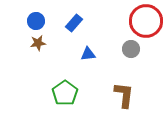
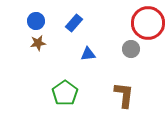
red circle: moved 2 px right, 2 px down
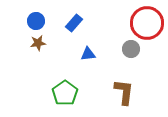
red circle: moved 1 px left
brown L-shape: moved 3 px up
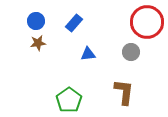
red circle: moved 1 px up
gray circle: moved 3 px down
green pentagon: moved 4 px right, 7 px down
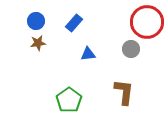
gray circle: moved 3 px up
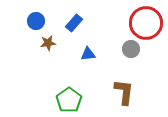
red circle: moved 1 px left, 1 px down
brown star: moved 10 px right
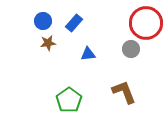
blue circle: moved 7 px right
brown L-shape: rotated 28 degrees counterclockwise
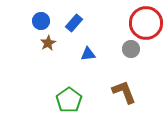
blue circle: moved 2 px left
brown star: rotated 21 degrees counterclockwise
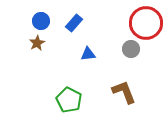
brown star: moved 11 px left
green pentagon: rotated 10 degrees counterclockwise
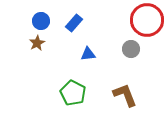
red circle: moved 1 px right, 3 px up
brown L-shape: moved 1 px right, 3 px down
green pentagon: moved 4 px right, 7 px up
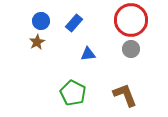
red circle: moved 16 px left
brown star: moved 1 px up
